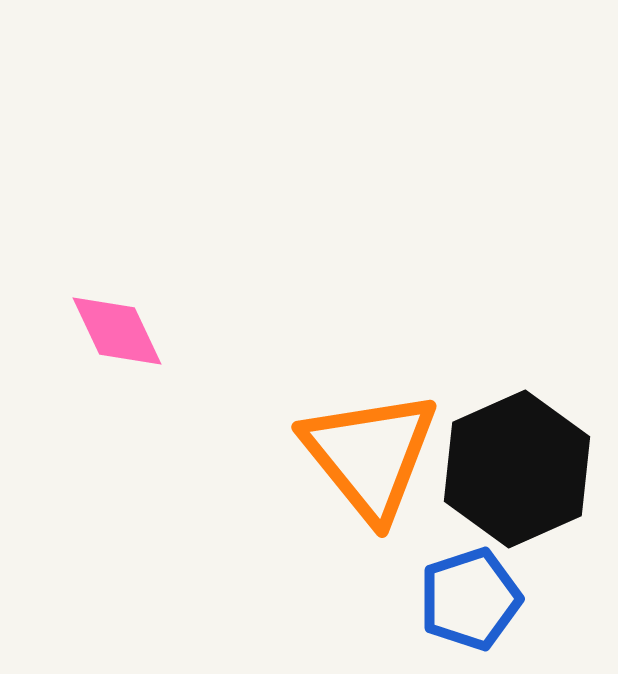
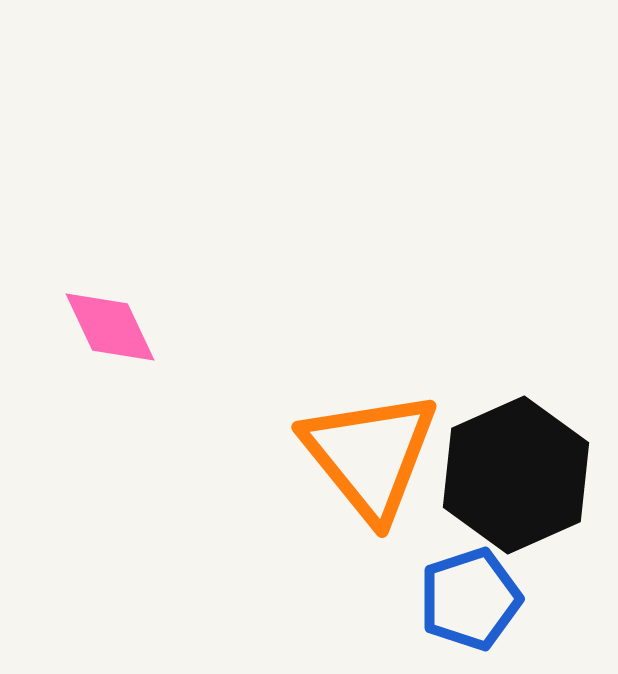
pink diamond: moved 7 px left, 4 px up
black hexagon: moved 1 px left, 6 px down
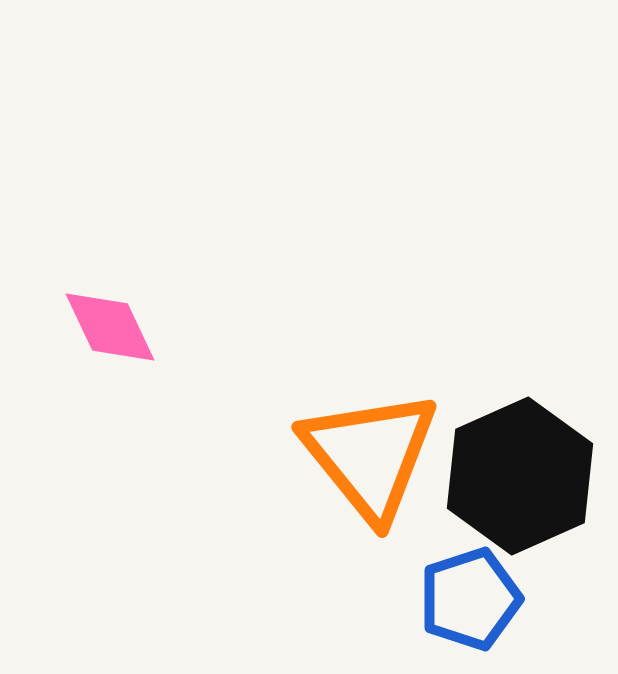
black hexagon: moved 4 px right, 1 px down
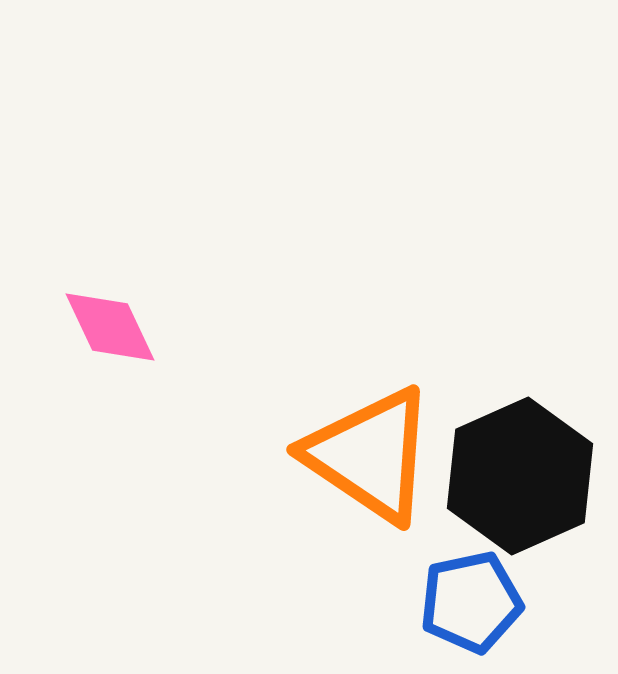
orange triangle: rotated 17 degrees counterclockwise
blue pentagon: moved 1 px right, 3 px down; rotated 6 degrees clockwise
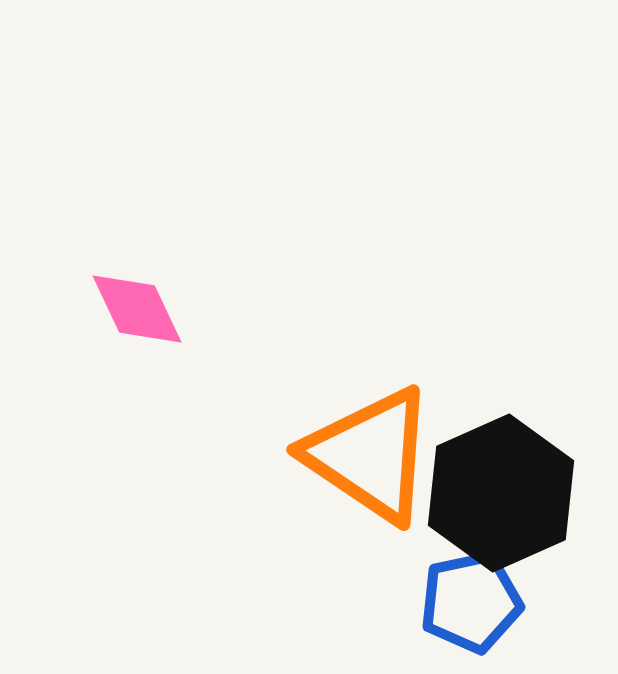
pink diamond: moved 27 px right, 18 px up
black hexagon: moved 19 px left, 17 px down
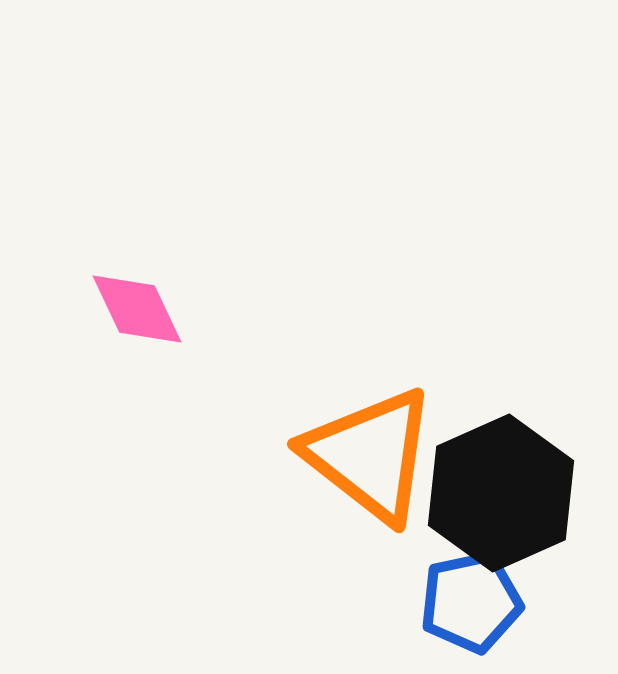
orange triangle: rotated 4 degrees clockwise
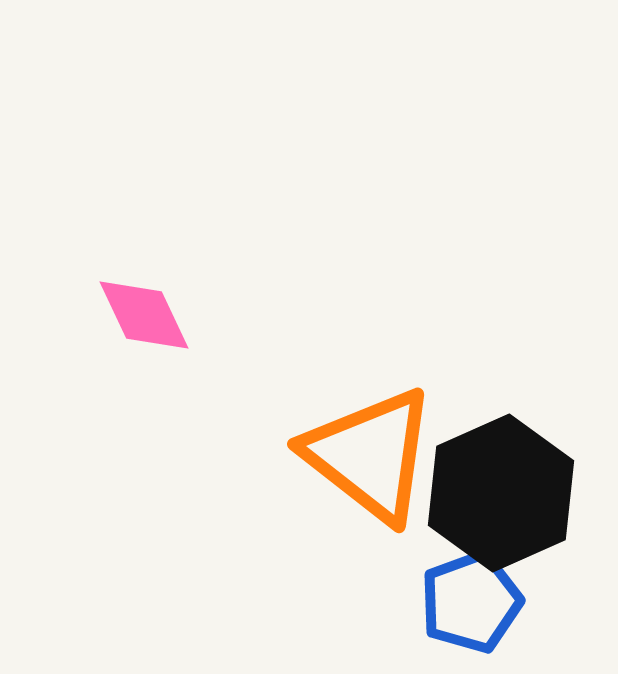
pink diamond: moved 7 px right, 6 px down
blue pentagon: rotated 8 degrees counterclockwise
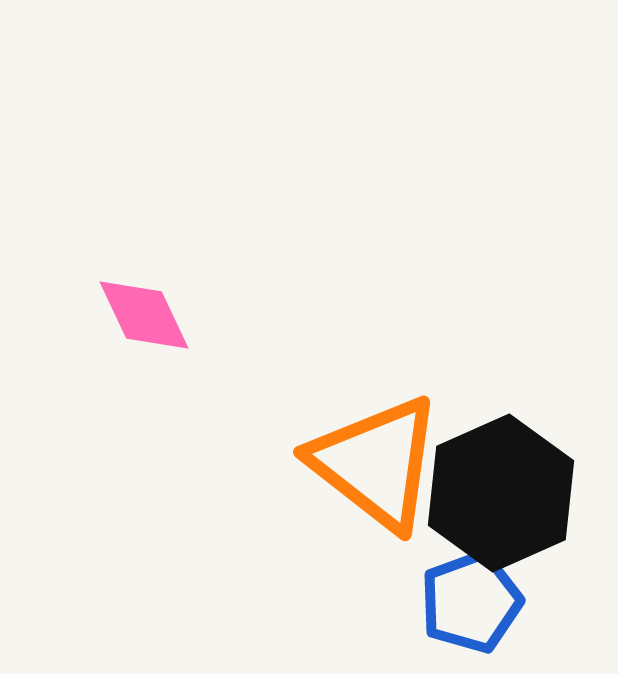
orange triangle: moved 6 px right, 8 px down
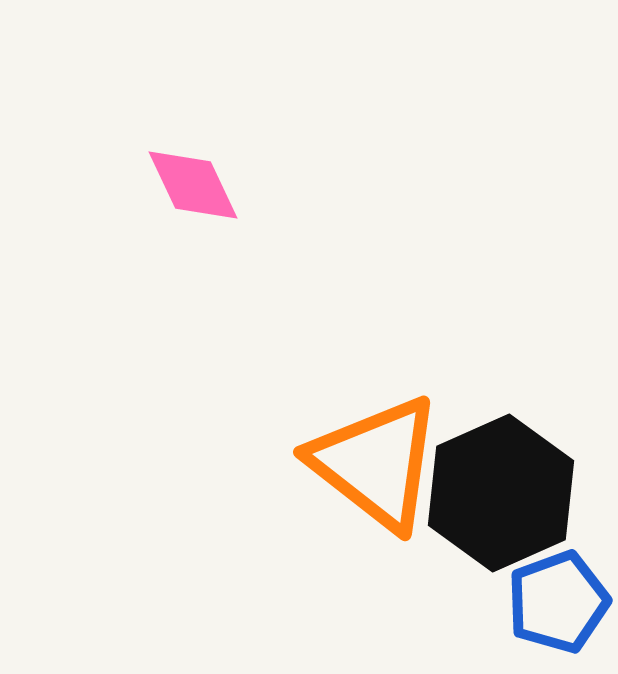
pink diamond: moved 49 px right, 130 px up
blue pentagon: moved 87 px right
